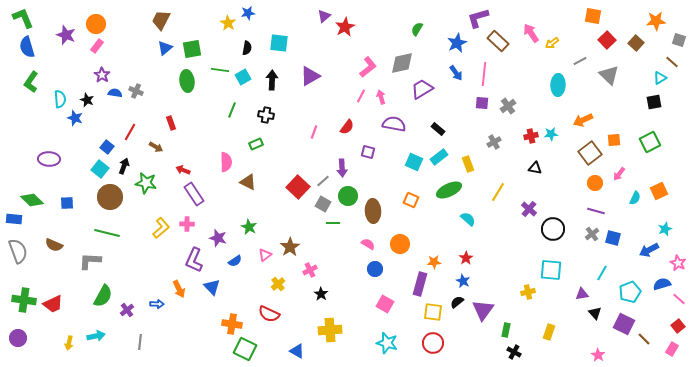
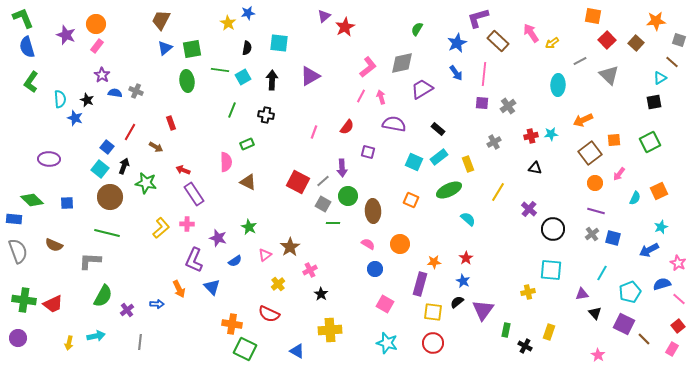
green rectangle at (256, 144): moved 9 px left
red square at (298, 187): moved 5 px up; rotated 15 degrees counterclockwise
cyan star at (665, 229): moved 4 px left, 2 px up
black cross at (514, 352): moved 11 px right, 6 px up
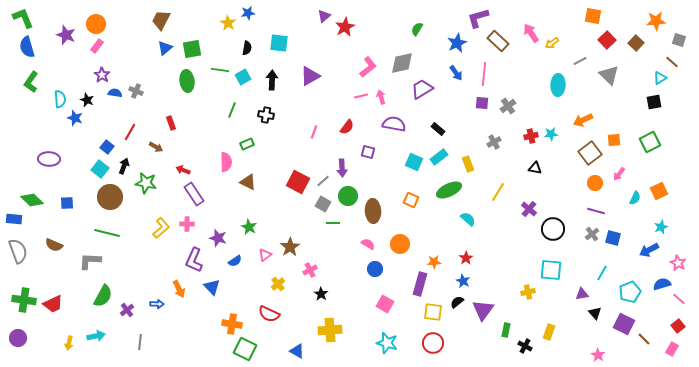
pink line at (361, 96): rotated 48 degrees clockwise
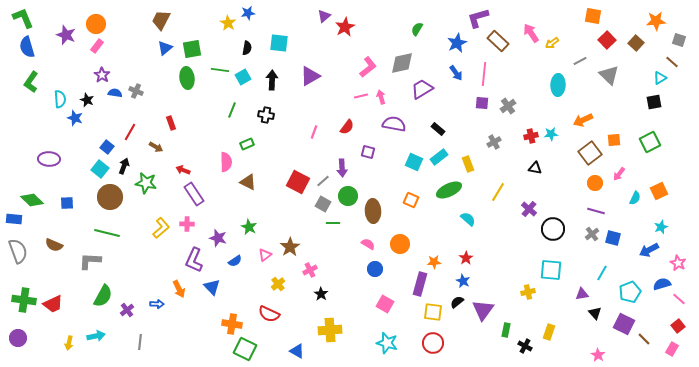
green ellipse at (187, 81): moved 3 px up
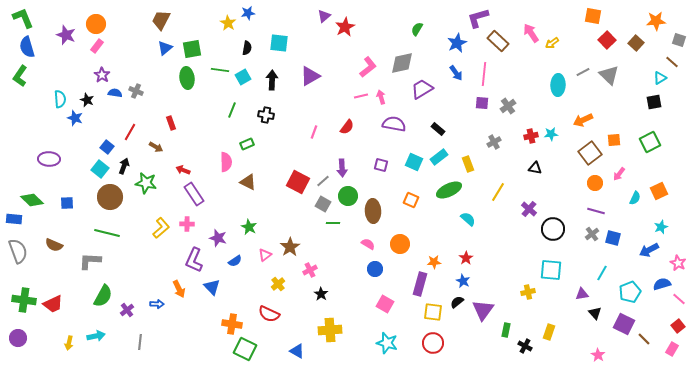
gray line at (580, 61): moved 3 px right, 11 px down
green L-shape at (31, 82): moved 11 px left, 6 px up
purple square at (368, 152): moved 13 px right, 13 px down
